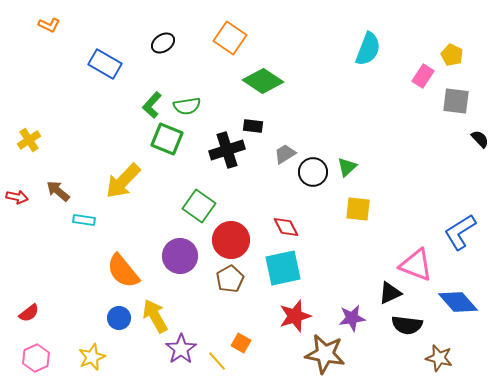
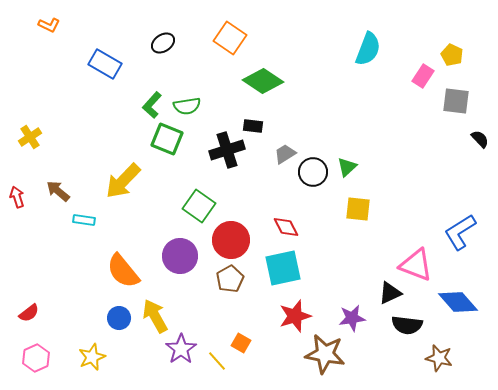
yellow cross at (29, 140): moved 1 px right, 3 px up
red arrow at (17, 197): rotated 120 degrees counterclockwise
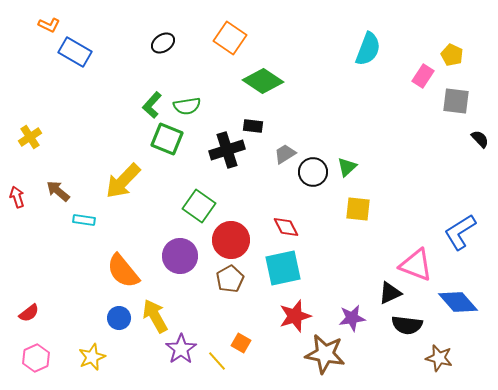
blue rectangle at (105, 64): moved 30 px left, 12 px up
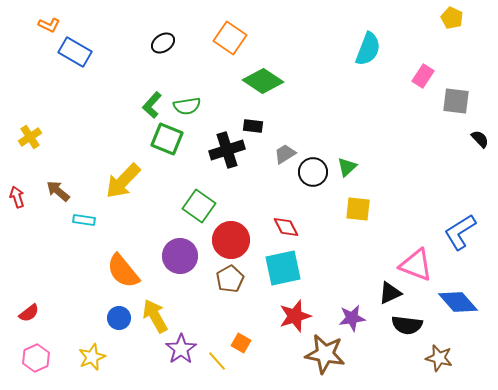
yellow pentagon at (452, 55): moved 37 px up
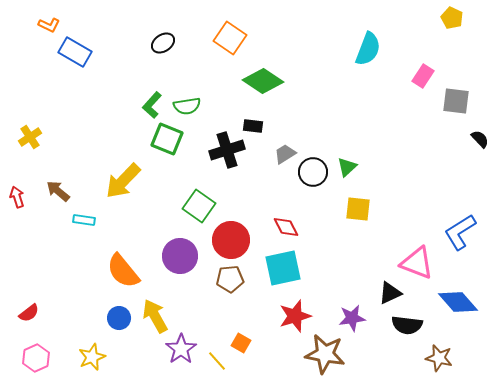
pink triangle at (416, 265): moved 1 px right, 2 px up
brown pentagon at (230, 279): rotated 24 degrees clockwise
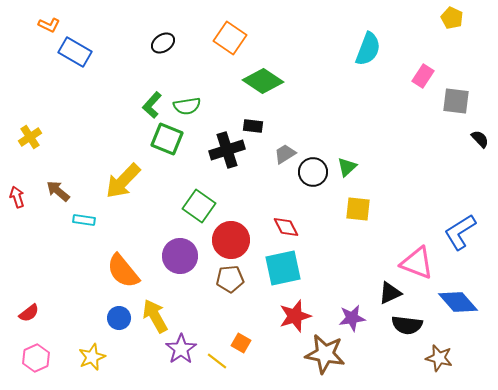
yellow line at (217, 361): rotated 10 degrees counterclockwise
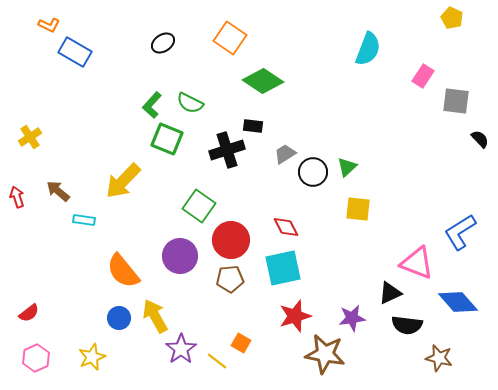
green semicircle at (187, 106): moved 3 px right, 3 px up; rotated 36 degrees clockwise
